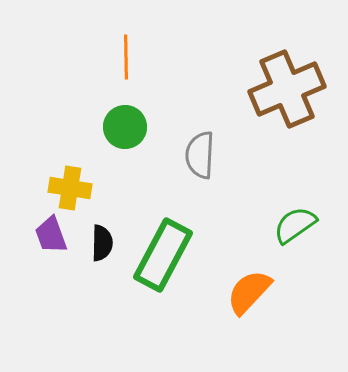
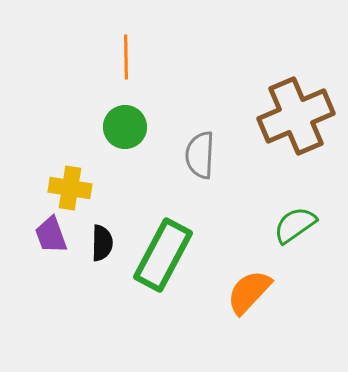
brown cross: moved 9 px right, 27 px down
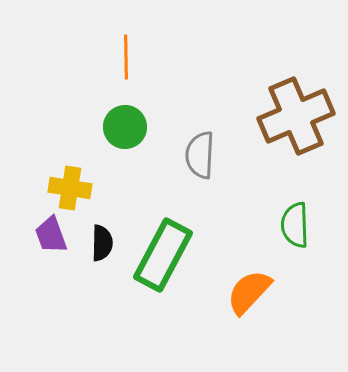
green semicircle: rotated 57 degrees counterclockwise
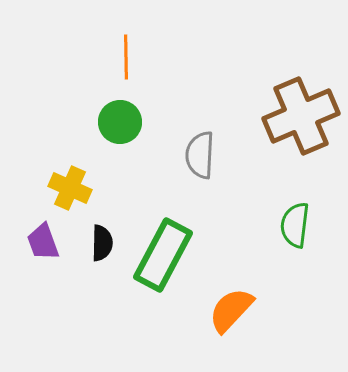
brown cross: moved 5 px right
green circle: moved 5 px left, 5 px up
yellow cross: rotated 15 degrees clockwise
green semicircle: rotated 9 degrees clockwise
purple trapezoid: moved 8 px left, 7 px down
orange semicircle: moved 18 px left, 18 px down
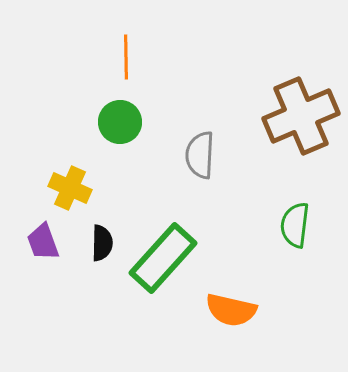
green rectangle: moved 3 px down; rotated 14 degrees clockwise
orange semicircle: rotated 120 degrees counterclockwise
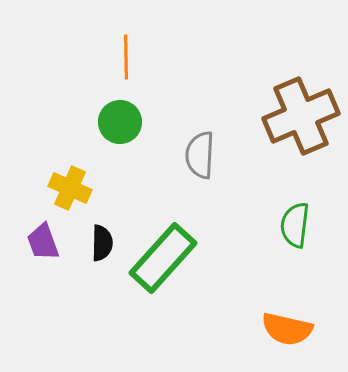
orange semicircle: moved 56 px right, 19 px down
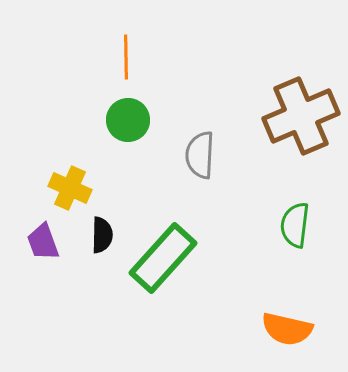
green circle: moved 8 px right, 2 px up
black semicircle: moved 8 px up
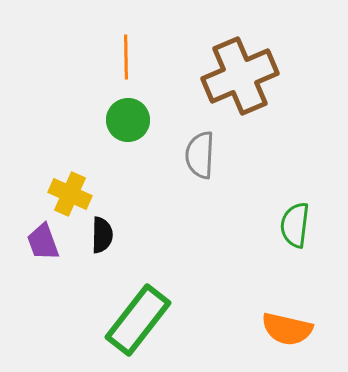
brown cross: moved 61 px left, 40 px up
yellow cross: moved 6 px down
green rectangle: moved 25 px left, 62 px down; rotated 4 degrees counterclockwise
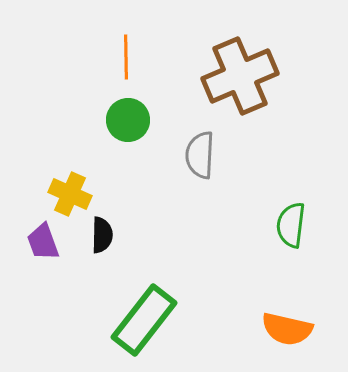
green semicircle: moved 4 px left
green rectangle: moved 6 px right
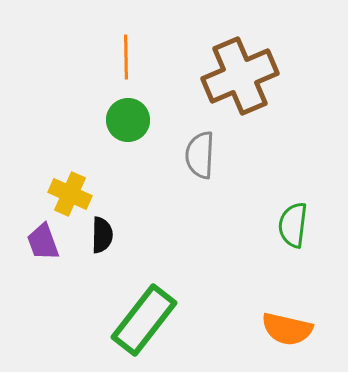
green semicircle: moved 2 px right
